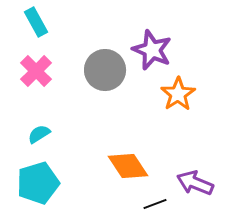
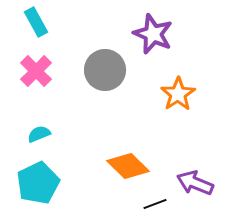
purple star: moved 1 px right, 16 px up
cyan semicircle: rotated 10 degrees clockwise
orange diamond: rotated 12 degrees counterclockwise
cyan pentagon: rotated 9 degrees counterclockwise
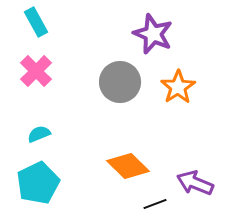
gray circle: moved 15 px right, 12 px down
orange star: moved 7 px up
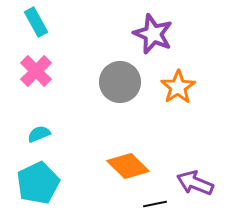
black line: rotated 10 degrees clockwise
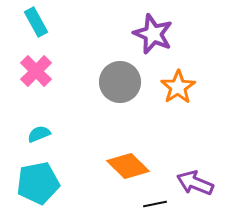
cyan pentagon: rotated 15 degrees clockwise
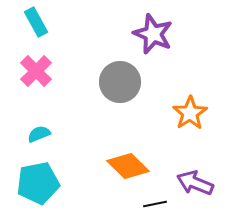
orange star: moved 12 px right, 26 px down
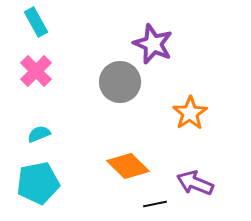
purple star: moved 10 px down
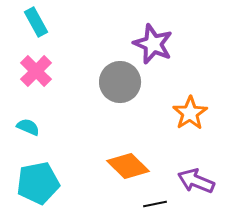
cyan semicircle: moved 11 px left, 7 px up; rotated 45 degrees clockwise
purple arrow: moved 1 px right, 2 px up
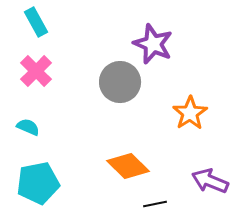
purple arrow: moved 14 px right
